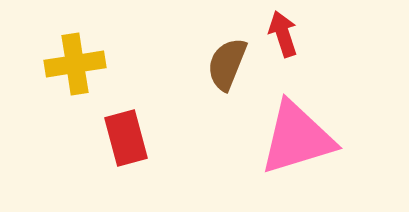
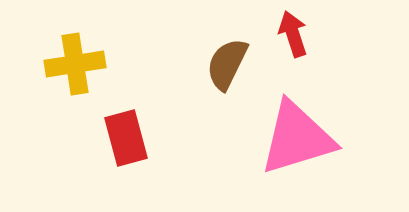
red arrow: moved 10 px right
brown semicircle: rotated 4 degrees clockwise
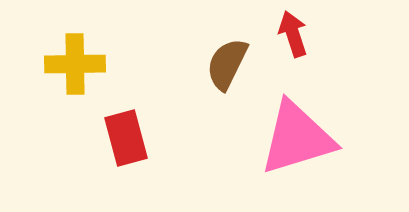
yellow cross: rotated 8 degrees clockwise
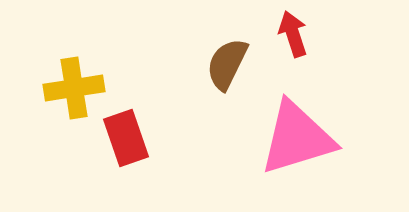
yellow cross: moved 1 px left, 24 px down; rotated 8 degrees counterclockwise
red rectangle: rotated 4 degrees counterclockwise
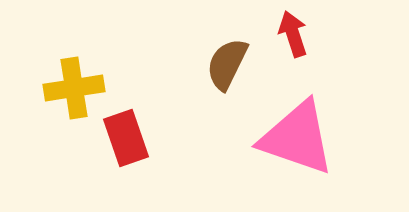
pink triangle: rotated 36 degrees clockwise
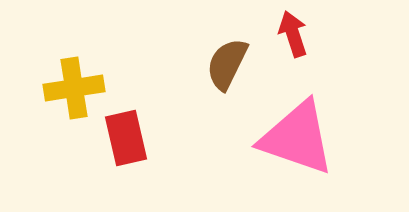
red rectangle: rotated 6 degrees clockwise
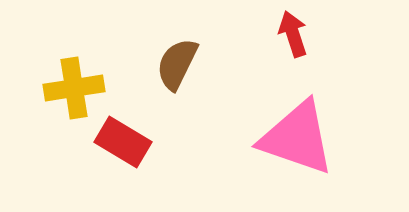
brown semicircle: moved 50 px left
red rectangle: moved 3 px left, 4 px down; rotated 46 degrees counterclockwise
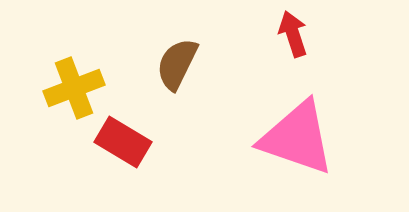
yellow cross: rotated 12 degrees counterclockwise
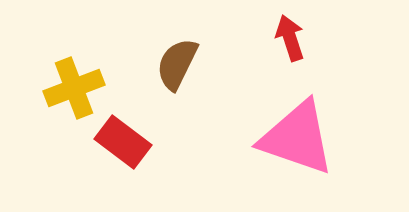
red arrow: moved 3 px left, 4 px down
red rectangle: rotated 6 degrees clockwise
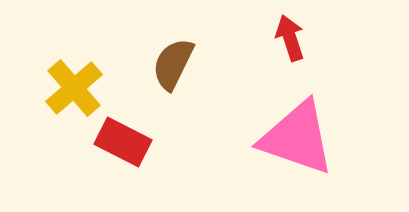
brown semicircle: moved 4 px left
yellow cross: rotated 20 degrees counterclockwise
red rectangle: rotated 10 degrees counterclockwise
